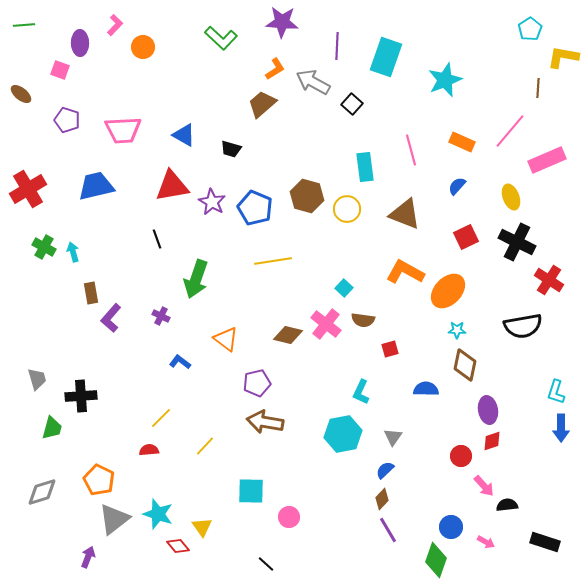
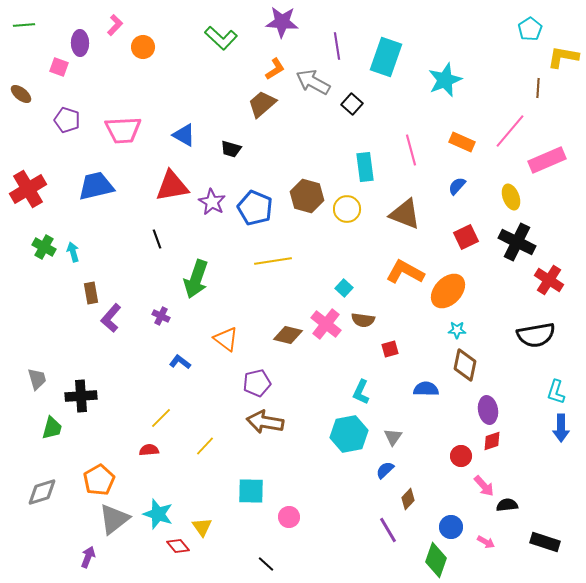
purple line at (337, 46): rotated 12 degrees counterclockwise
pink square at (60, 70): moved 1 px left, 3 px up
black semicircle at (523, 326): moved 13 px right, 9 px down
cyan hexagon at (343, 434): moved 6 px right
orange pentagon at (99, 480): rotated 16 degrees clockwise
brown diamond at (382, 499): moved 26 px right
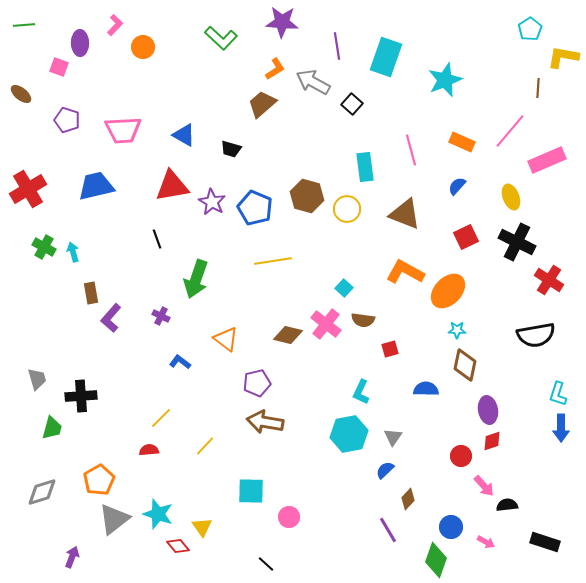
cyan L-shape at (556, 392): moved 2 px right, 2 px down
purple arrow at (88, 557): moved 16 px left
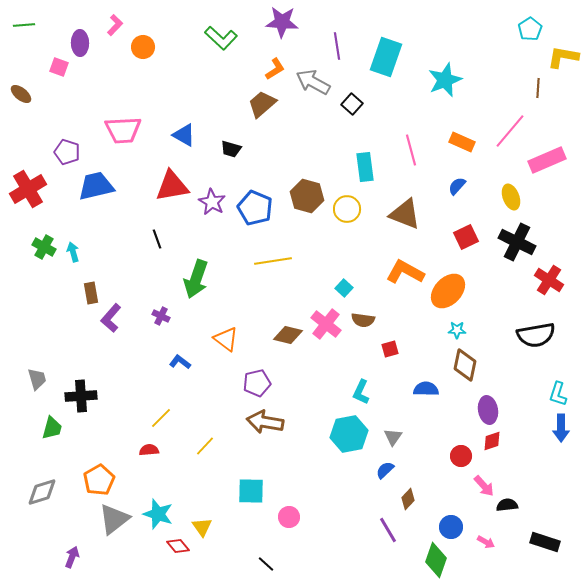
purple pentagon at (67, 120): moved 32 px down
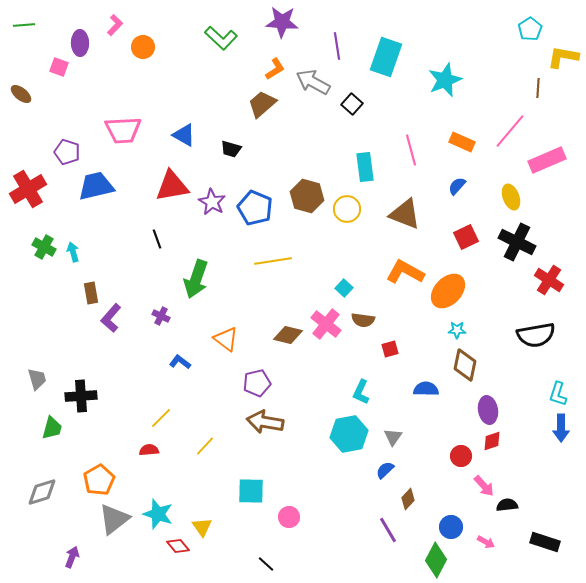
green diamond at (436, 560): rotated 8 degrees clockwise
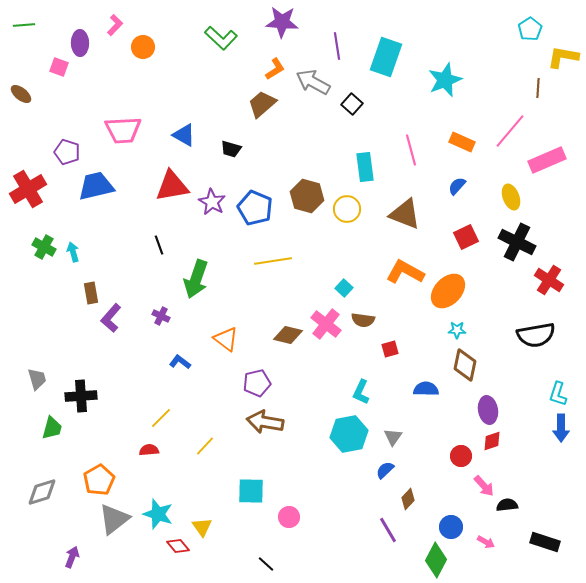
black line at (157, 239): moved 2 px right, 6 px down
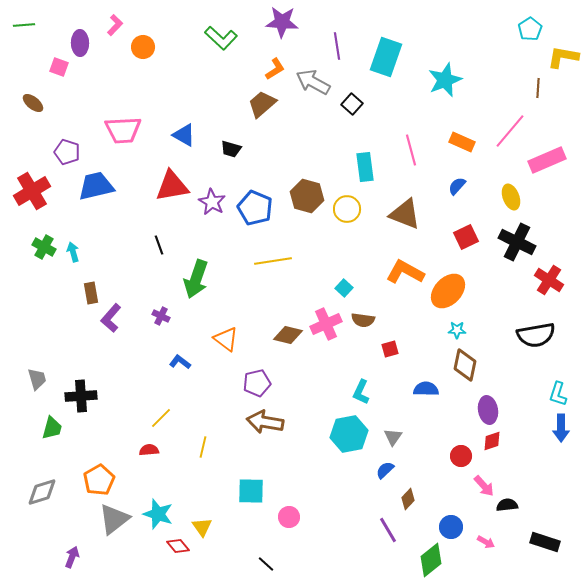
brown ellipse at (21, 94): moved 12 px right, 9 px down
red cross at (28, 189): moved 4 px right, 2 px down
pink cross at (326, 324): rotated 28 degrees clockwise
yellow line at (205, 446): moved 2 px left, 1 px down; rotated 30 degrees counterclockwise
green diamond at (436, 560): moved 5 px left; rotated 24 degrees clockwise
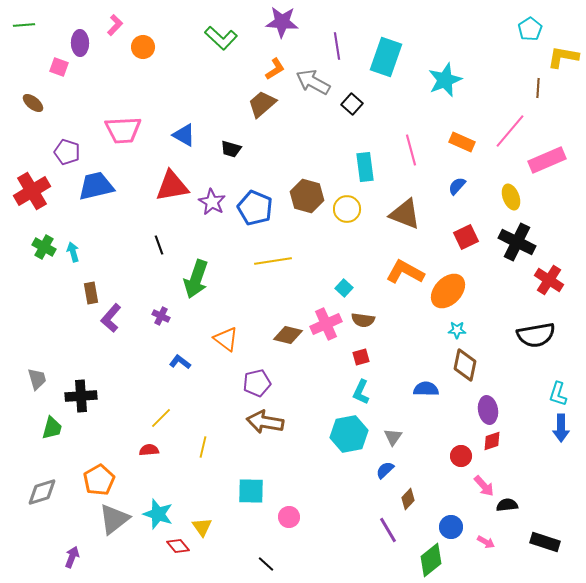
red square at (390, 349): moved 29 px left, 8 px down
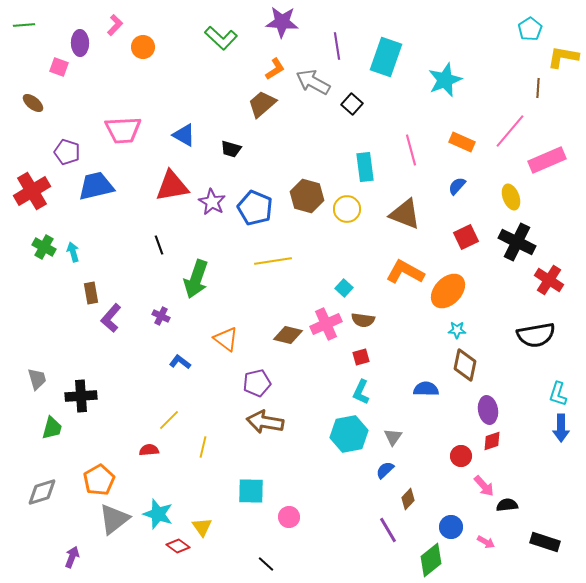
yellow line at (161, 418): moved 8 px right, 2 px down
red diamond at (178, 546): rotated 15 degrees counterclockwise
